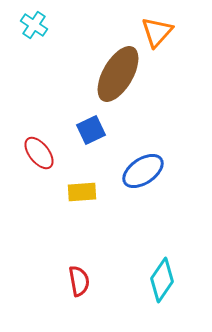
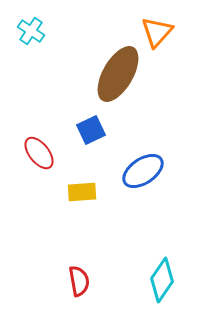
cyan cross: moved 3 px left, 6 px down
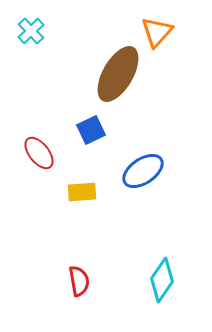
cyan cross: rotated 12 degrees clockwise
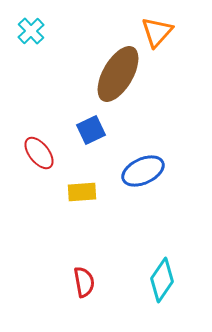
blue ellipse: rotated 9 degrees clockwise
red semicircle: moved 5 px right, 1 px down
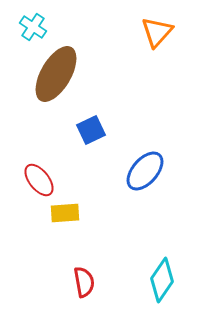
cyan cross: moved 2 px right, 4 px up; rotated 12 degrees counterclockwise
brown ellipse: moved 62 px left
red ellipse: moved 27 px down
blue ellipse: moved 2 px right; rotated 24 degrees counterclockwise
yellow rectangle: moved 17 px left, 21 px down
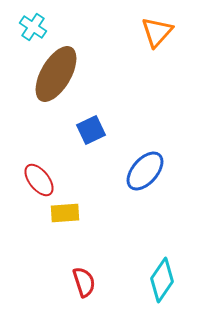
red semicircle: rotated 8 degrees counterclockwise
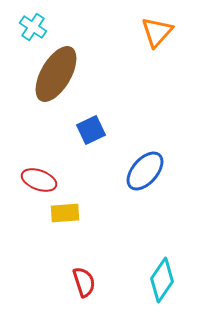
red ellipse: rotated 32 degrees counterclockwise
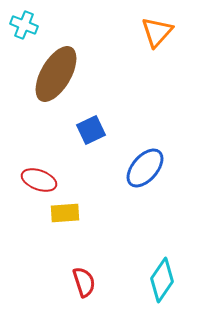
cyan cross: moved 9 px left, 2 px up; rotated 12 degrees counterclockwise
blue ellipse: moved 3 px up
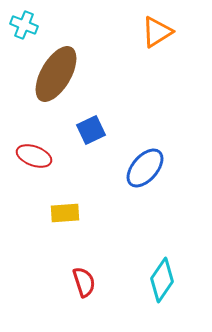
orange triangle: rotated 16 degrees clockwise
red ellipse: moved 5 px left, 24 px up
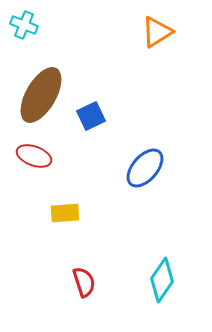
brown ellipse: moved 15 px left, 21 px down
blue square: moved 14 px up
